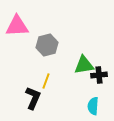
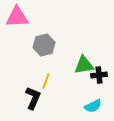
pink triangle: moved 9 px up
gray hexagon: moved 3 px left
cyan semicircle: rotated 120 degrees counterclockwise
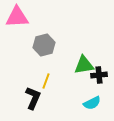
cyan semicircle: moved 1 px left, 3 px up
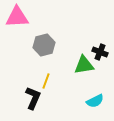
black cross: moved 1 px right, 23 px up; rotated 28 degrees clockwise
cyan semicircle: moved 3 px right, 2 px up
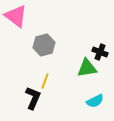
pink triangle: moved 1 px left, 1 px up; rotated 40 degrees clockwise
green triangle: moved 3 px right, 3 px down
yellow line: moved 1 px left
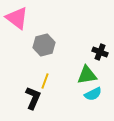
pink triangle: moved 1 px right, 2 px down
green triangle: moved 7 px down
cyan semicircle: moved 2 px left, 7 px up
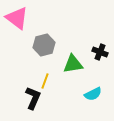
green triangle: moved 14 px left, 11 px up
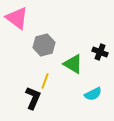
green triangle: rotated 40 degrees clockwise
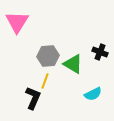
pink triangle: moved 4 px down; rotated 25 degrees clockwise
gray hexagon: moved 4 px right, 11 px down; rotated 10 degrees clockwise
